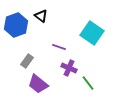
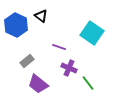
blue hexagon: rotated 15 degrees counterclockwise
gray rectangle: rotated 16 degrees clockwise
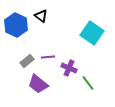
purple line: moved 11 px left, 10 px down; rotated 24 degrees counterclockwise
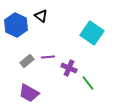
purple trapezoid: moved 9 px left, 9 px down; rotated 10 degrees counterclockwise
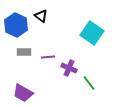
gray rectangle: moved 3 px left, 9 px up; rotated 40 degrees clockwise
green line: moved 1 px right
purple trapezoid: moved 6 px left
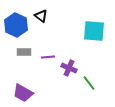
cyan square: moved 2 px right, 2 px up; rotated 30 degrees counterclockwise
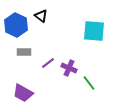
purple line: moved 6 px down; rotated 32 degrees counterclockwise
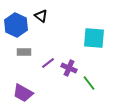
cyan square: moved 7 px down
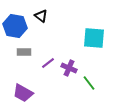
blue hexagon: moved 1 px left, 1 px down; rotated 15 degrees counterclockwise
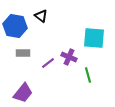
gray rectangle: moved 1 px left, 1 px down
purple cross: moved 11 px up
green line: moved 1 px left, 8 px up; rotated 21 degrees clockwise
purple trapezoid: rotated 80 degrees counterclockwise
